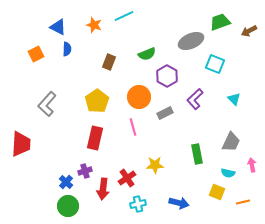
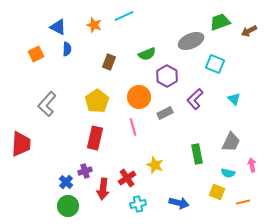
yellow star: rotated 24 degrees clockwise
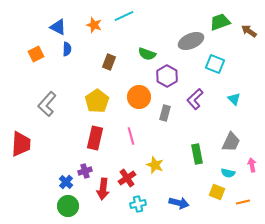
brown arrow: rotated 63 degrees clockwise
green semicircle: rotated 42 degrees clockwise
gray rectangle: rotated 49 degrees counterclockwise
pink line: moved 2 px left, 9 px down
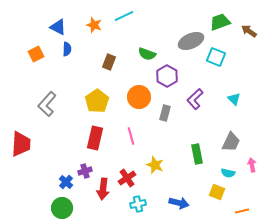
cyan square: moved 1 px right, 7 px up
orange line: moved 1 px left, 9 px down
green circle: moved 6 px left, 2 px down
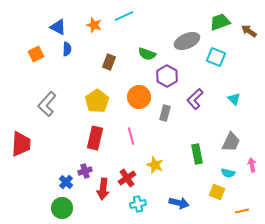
gray ellipse: moved 4 px left
